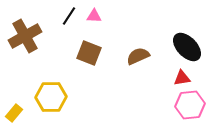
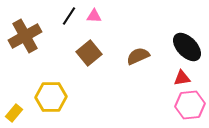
brown square: rotated 30 degrees clockwise
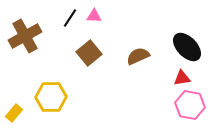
black line: moved 1 px right, 2 px down
pink hexagon: rotated 16 degrees clockwise
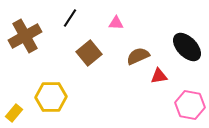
pink triangle: moved 22 px right, 7 px down
red triangle: moved 23 px left, 2 px up
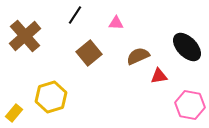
black line: moved 5 px right, 3 px up
brown cross: rotated 12 degrees counterclockwise
yellow hexagon: rotated 16 degrees counterclockwise
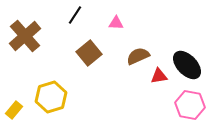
black ellipse: moved 18 px down
yellow rectangle: moved 3 px up
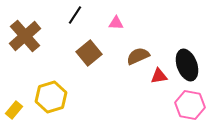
black ellipse: rotated 24 degrees clockwise
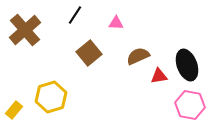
brown cross: moved 6 px up
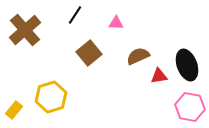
pink hexagon: moved 2 px down
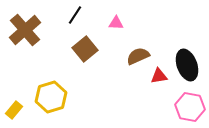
brown square: moved 4 px left, 4 px up
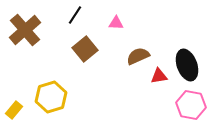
pink hexagon: moved 1 px right, 2 px up
